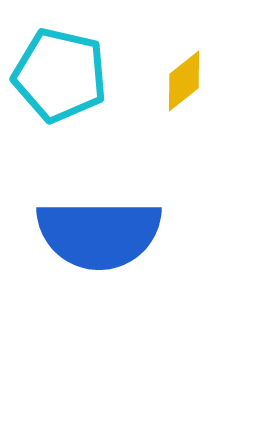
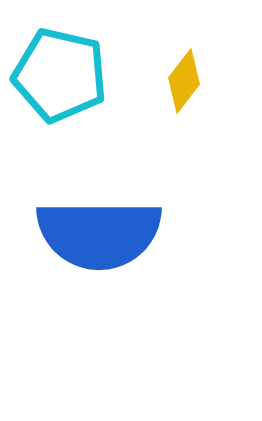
yellow diamond: rotated 14 degrees counterclockwise
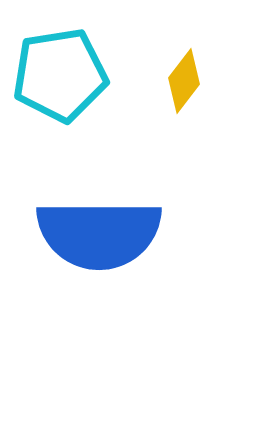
cyan pentagon: rotated 22 degrees counterclockwise
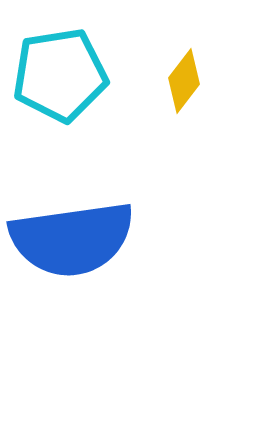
blue semicircle: moved 27 px left, 5 px down; rotated 8 degrees counterclockwise
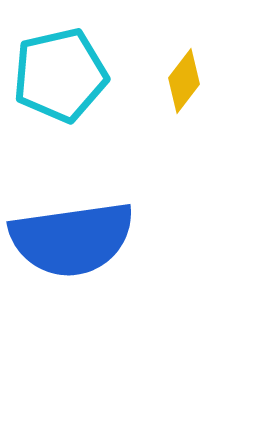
cyan pentagon: rotated 4 degrees counterclockwise
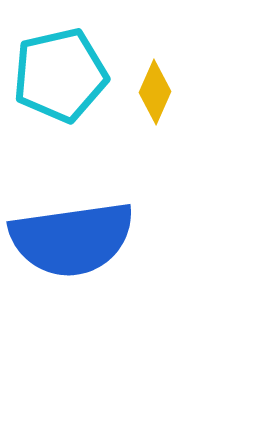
yellow diamond: moved 29 px left, 11 px down; rotated 14 degrees counterclockwise
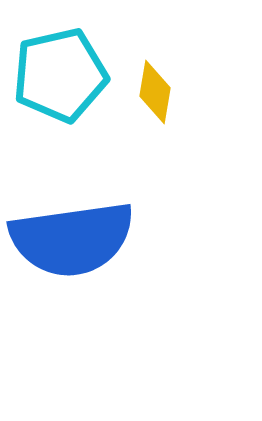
yellow diamond: rotated 14 degrees counterclockwise
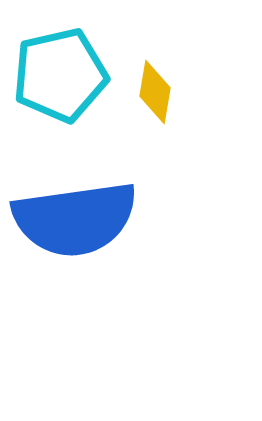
blue semicircle: moved 3 px right, 20 px up
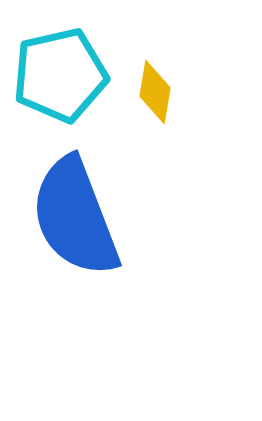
blue semicircle: moved 2 px up; rotated 77 degrees clockwise
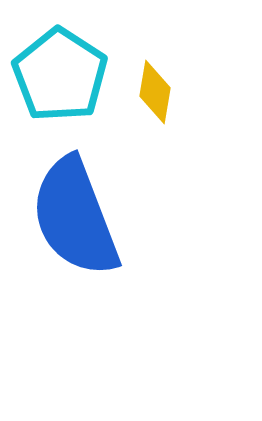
cyan pentagon: rotated 26 degrees counterclockwise
